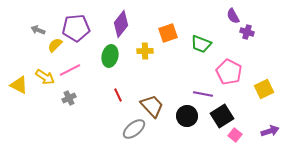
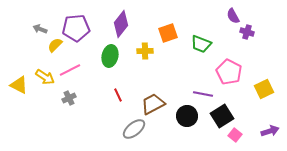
gray arrow: moved 2 px right, 1 px up
brown trapezoid: moved 1 px right, 2 px up; rotated 75 degrees counterclockwise
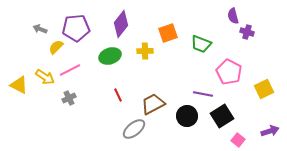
purple semicircle: rotated 14 degrees clockwise
yellow semicircle: moved 1 px right, 2 px down
green ellipse: rotated 60 degrees clockwise
pink square: moved 3 px right, 5 px down
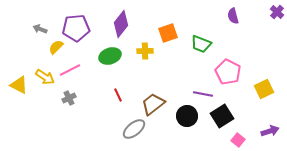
purple cross: moved 30 px right, 20 px up; rotated 24 degrees clockwise
pink pentagon: moved 1 px left
brown trapezoid: rotated 10 degrees counterclockwise
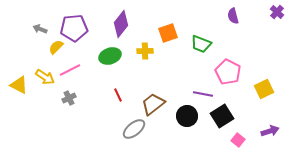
purple pentagon: moved 2 px left
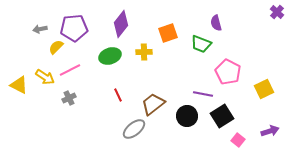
purple semicircle: moved 17 px left, 7 px down
gray arrow: rotated 32 degrees counterclockwise
yellow cross: moved 1 px left, 1 px down
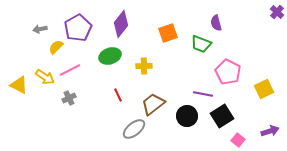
purple pentagon: moved 4 px right; rotated 24 degrees counterclockwise
yellow cross: moved 14 px down
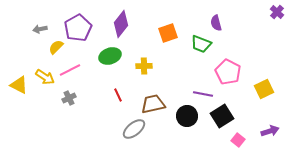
brown trapezoid: rotated 25 degrees clockwise
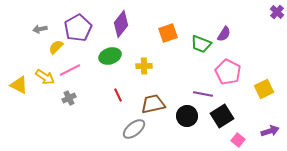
purple semicircle: moved 8 px right, 11 px down; rotated 133 degrees counterclockwise
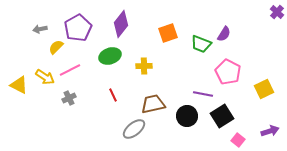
red line: moved 5 px left
